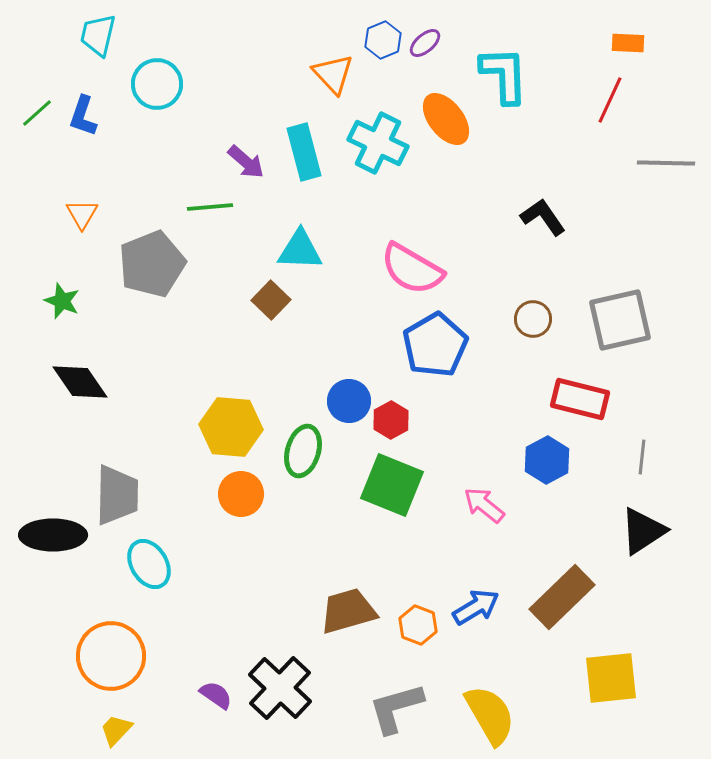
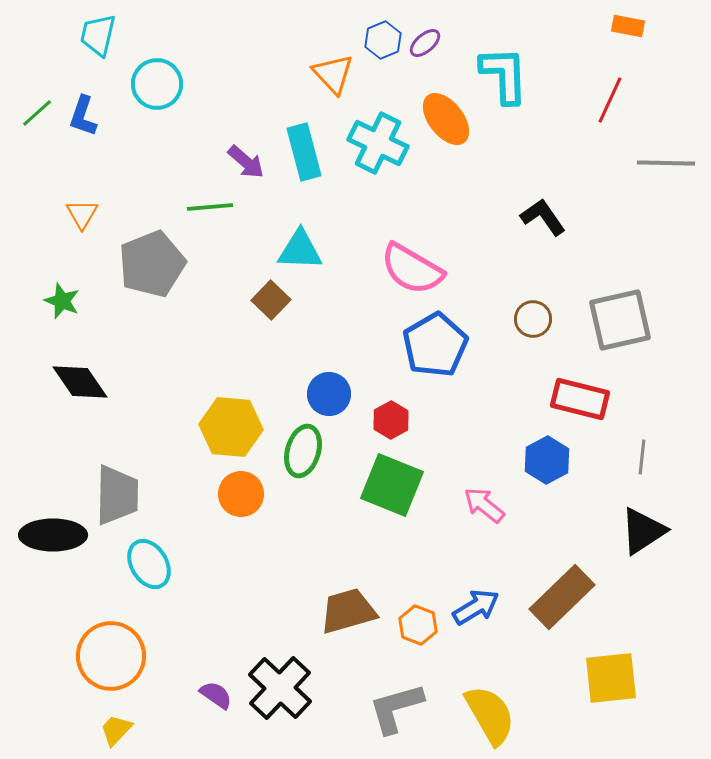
orange rectangle at (628, 43): moved 17 px up; rotated 8 degrees clockwise
blue circle at (349, 401): moved 20 px left, 7 px up
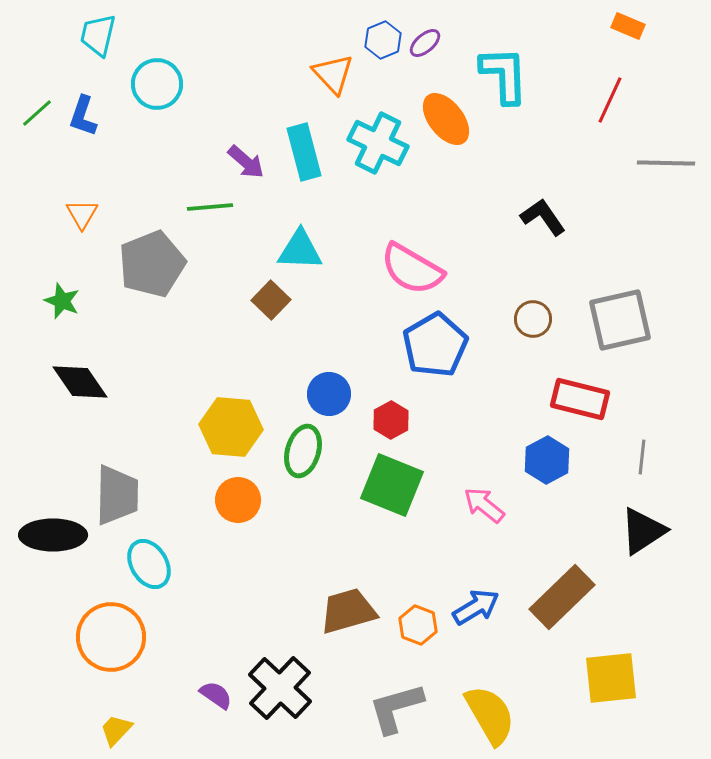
orange rectangle at (628, 26): rotated 12 degrees clockwise
orange circle at (241, 494): moved 3 px left, 6 px down
orange circle at (111, 656): moved 19 px up
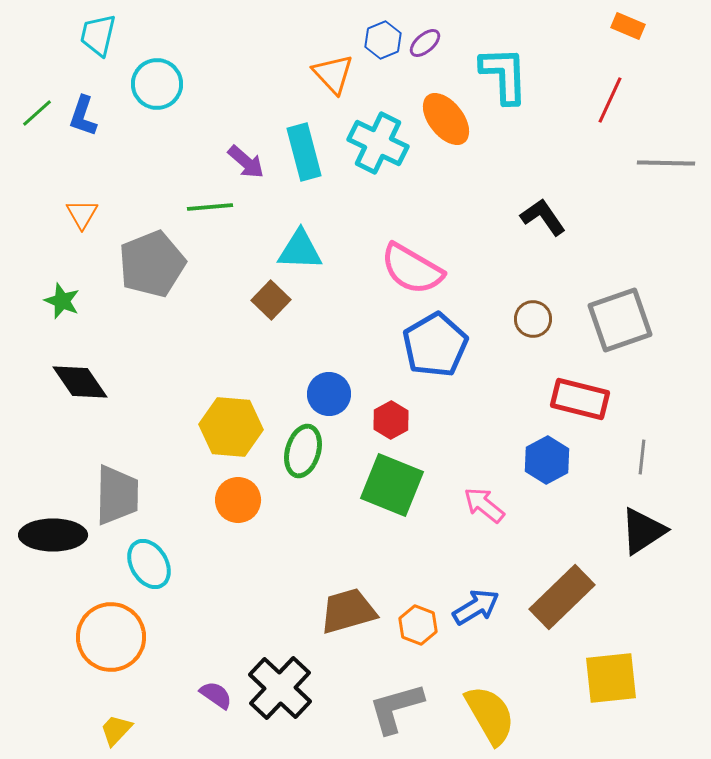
gray square at (620, 320): rotated 6 degrees counterclockwise
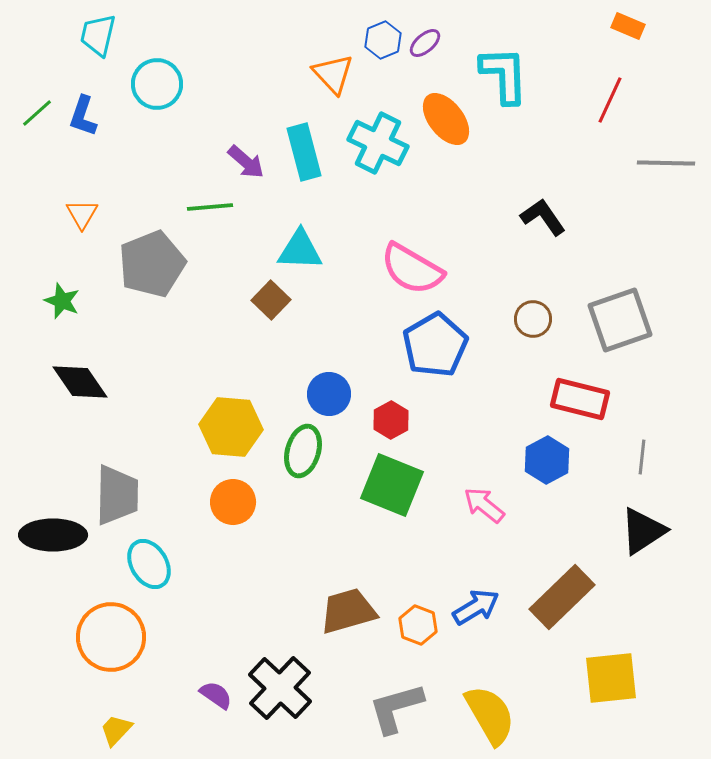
orange circle at (238, 500): moved 5 px left, 2 px down
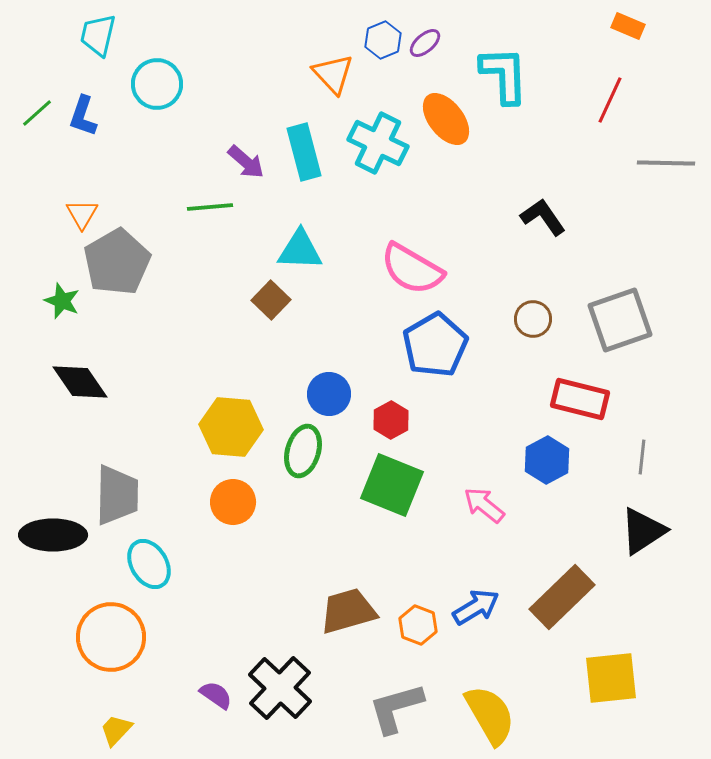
gray pentagon at (152, 264): moved 35 px left, 2 px up; rotated 8 degrees counterclockwise
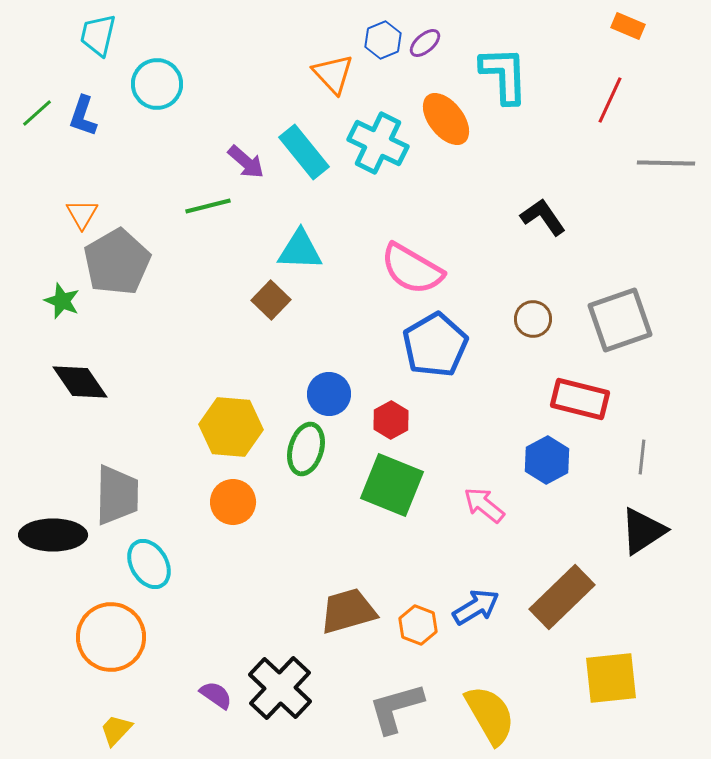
cyan rectangle at (304, 152): rotated 24 degrees counterclockwise
green line at (210, 207): moved 2 px left, 1 px up; rotated 9 degrees counterclockwise
green ellipse at (303, 451): moved 3 px right, 2 px up
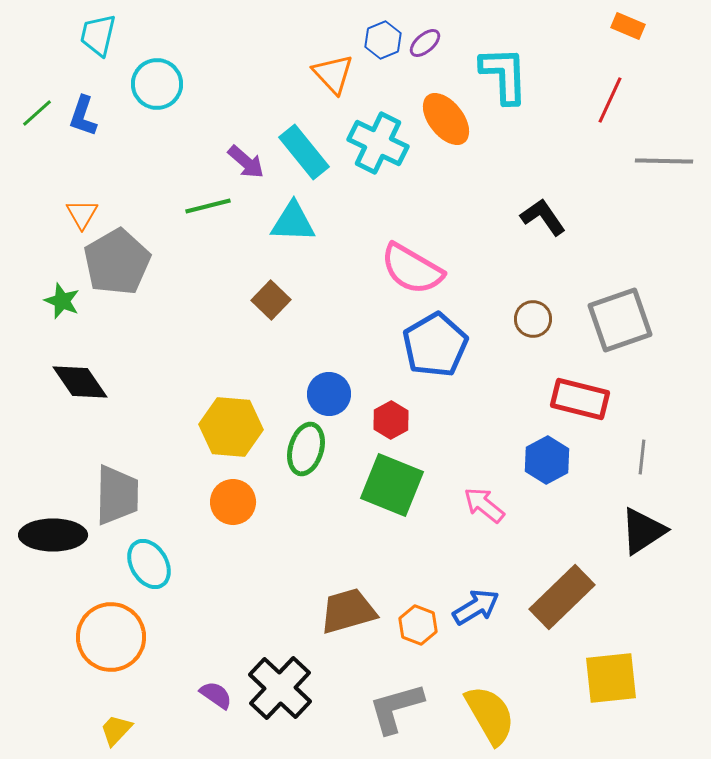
gray line at (666, 163): moved 2 px left, 2 px up
cyan triangle at (300, 250): moved 7 px left, 28 px up
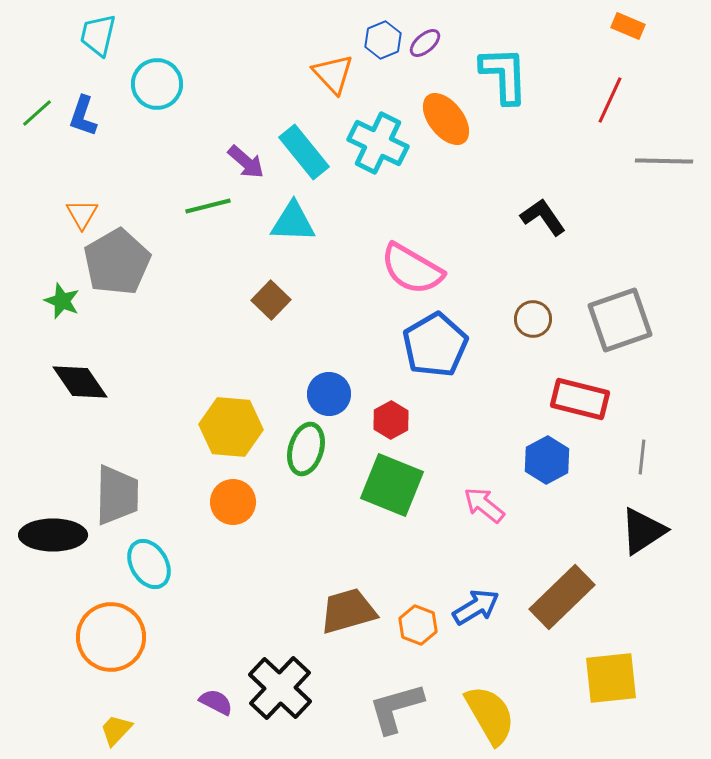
purple semicircle at (216, 695): moved 7 px down; rotated 8 degrees counterclockwise
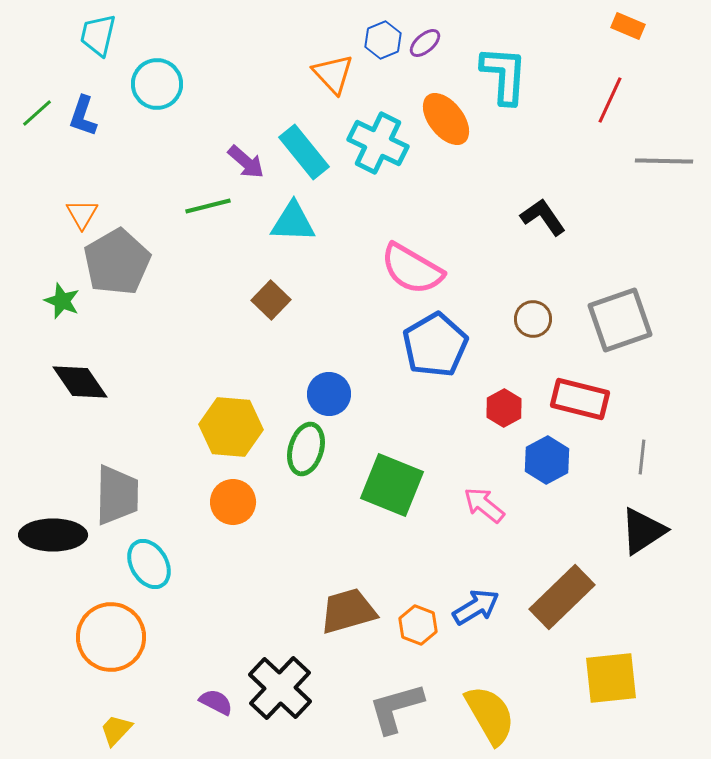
cyan L-shape at (504, 75): rotated 6 degrees clockwise
red hexagon at (391, 420): moved 113 px right, 12 px up
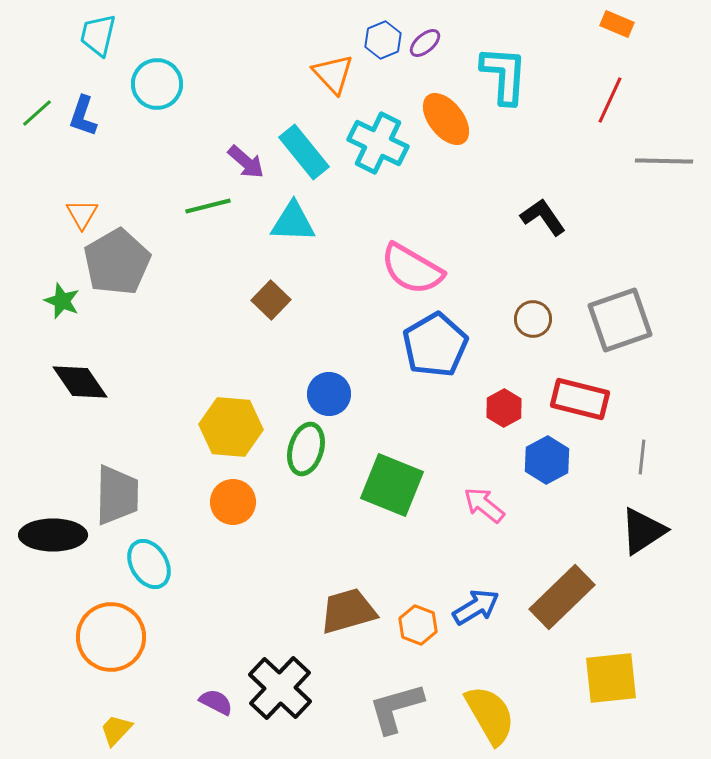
orange rectangle at (628, 26): moved 11 px left, 2 px up
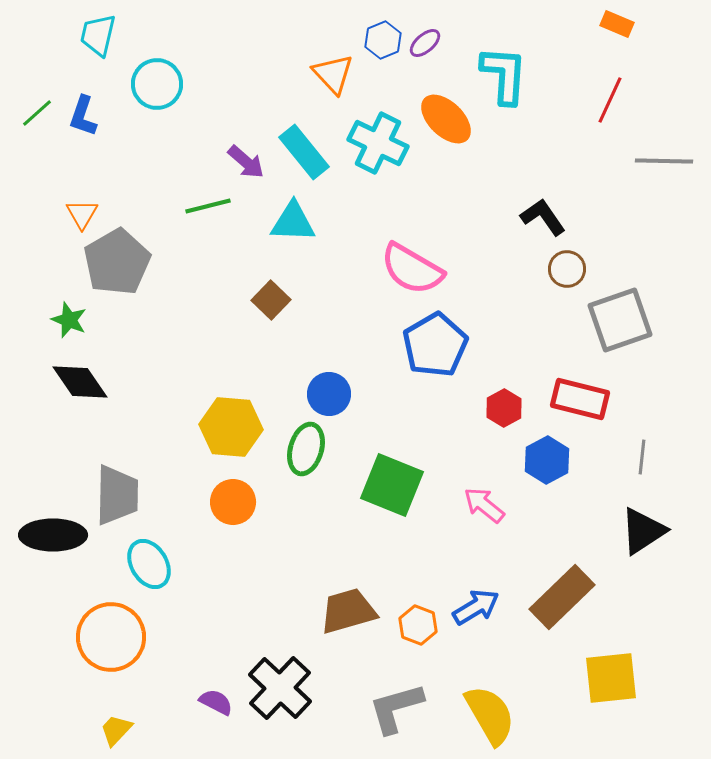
orange ellipse at (446, 119): rotated 8 degrees counterclockwise
green star at (62, 301): moved 7 px right, 19 px down
brown circle at (533, 319): moved 34 px right, 50 px up
